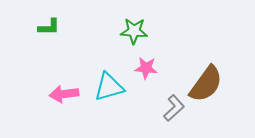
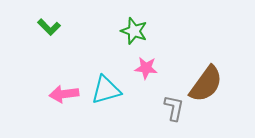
green L-shape: rotated 45 degrees clockwise
green star: rotated 16 degrees clockwise
cyan triangle: moved 3 px left, 3 px down
gray L-shape: rotated 36 degrees counterclockwise
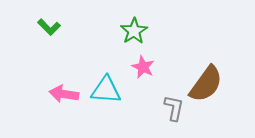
green star: rotated 20 degrees clockwise
pink star: moved 3 px left, 1 px up; rotated 20 degrees clockwise
cyan triangle: rotated 20 degrees clockwise
pink arrow: rotated 16 degrees clockwise
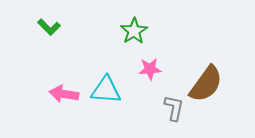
pink star: moved 7 px right, 2 px down; rotated 30 degrees counterclockwise
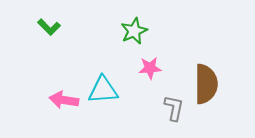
green star: rotated 8 degrees clockwise
pink star: moved 1 px up
brown semicircle: rotated 36 degrees counterclockwise
cyan triangle: moved 3 px left; rotated 8 degrees counterclockwise
pink arrow: moved 6 px down
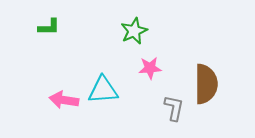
green L-shape: rotated 45 degrees counterclockwise
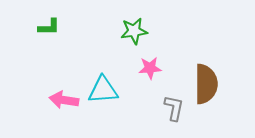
green star: rotated 16 degrees clockwise
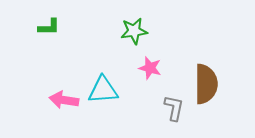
pink star: rotated 20 degrees clockwise
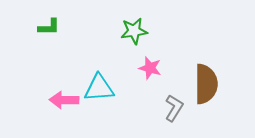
cyan triangle: moved 4 px left, 2 px up
pink arrow: rotated 8 degrees counterclockwise
gray L-shape: rotated 20 degrees clockwise
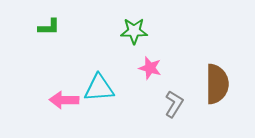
green star: rotated 8 degrees clockwise
brown semicircle: moved 11 px right
gray L-shape: moved 4 px up
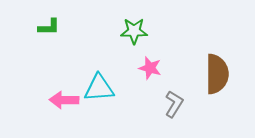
brown semicircle: moved 10 px up
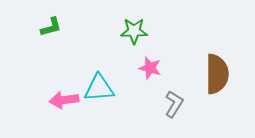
green L-shape: moved 2 px right; rotated 15 degrees counterclockwise
pink arrow: rotated 8 degrees counterclockwise
